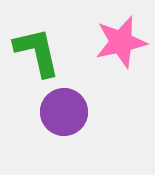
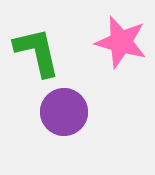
pink star: rotated 28 degrees clockwise
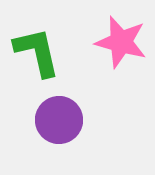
purple circle: moved 5 px left, 8 px down
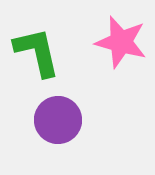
purple circle: moved 1 px left
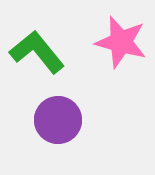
green L-shape: rotated 26 degrees counterclockwise
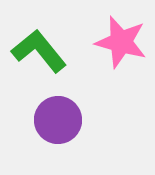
green L-shape: moved 2 px right, 1 px up
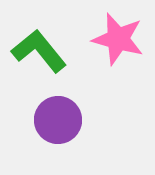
pink star: moved 3 px left, 3 px up
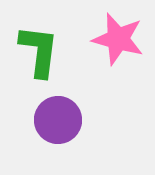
green L-shape: rotated 46 degrees clockwise
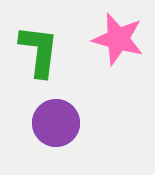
purple circle: moved 2 px left, 3 px down
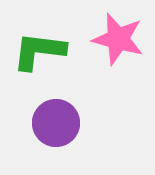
green L-shape: rotated 90 degrees counterclockwise
